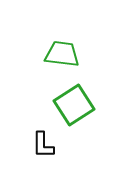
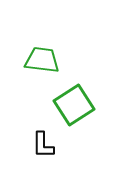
green trapezoid: moved 20 px left, 6 px down
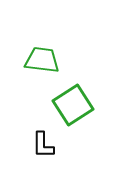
green square: moved 1 px left
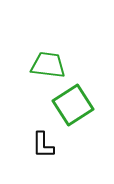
green trapezoid: moved 6 px right, 5 px down
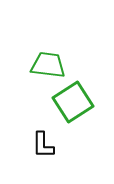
green square: moved 3 px up
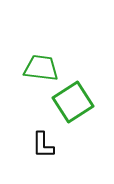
green trapezoid: moved 7 px left, 3 px down
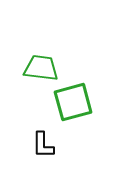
green square: rotated 18 degrees clockwise
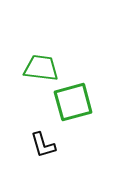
black L-shape: rotated 16 degrees counterclockwise
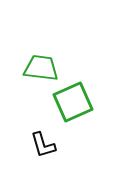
green square: rotated 9 degrees counterclockwise
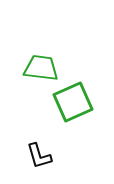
black L-shape: moved 4 px left, 11 px down
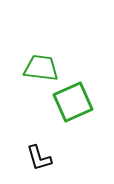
black L-shape: moved 2 px down
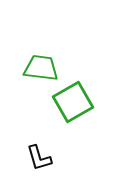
green square: rotated 6 degrees counterclockwise
